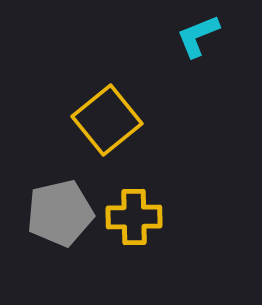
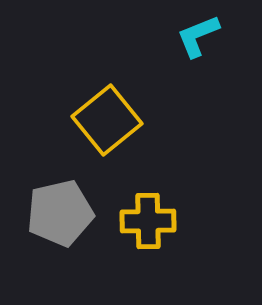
yellow cross: moved 14 px right, 4 px down
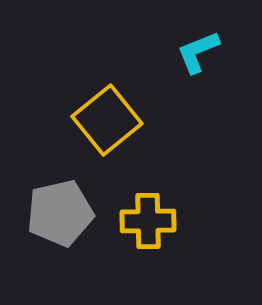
cyan L-shape: moved 16 px down
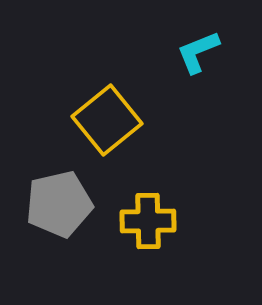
gray pentagon: moved 1 px left, 9 px up
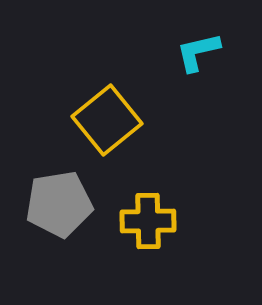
cyan L-shape: rotated 9 degrees clockwise
gray pentagon: rotated 4 degrees clockwise
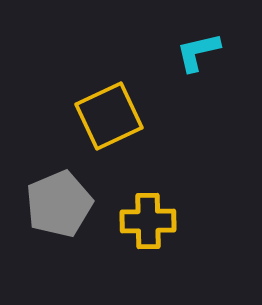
yellow square: moved 2 px right, 4 px up; rotated 14 degrees clockwise
gray pentagon: rotated 14 degrees counterclockwise
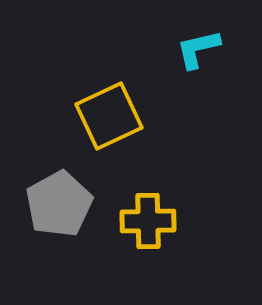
cyan L-shape: moved 3 px up
gray pentagon: rotated 6 degrees counterclockwise
